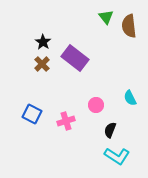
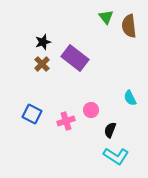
black star: rotated 21 degrees clockwise
pink circle: moved 5 px left, 5 px down
cyan L-shape: moved 1 px left
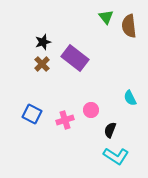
pink cross: moved 1 px left, 1 px up
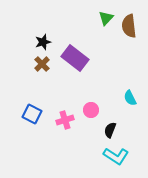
green triangle: moved 1 px down; rotated 21 degrees clockwise
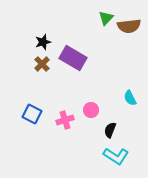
brown semicircle: rotated 90 degrees counterclockwise
purple rectangle: moved 2 px left; rotated 8 degrees counterclockwise
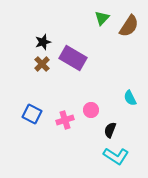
green triangle: moved 4 px left
brown semicircle: rotated 50 degrees counterclockwise
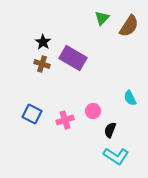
black star: rotated 21 degrees counterclockwise
brown cross: rotated 28 degrees counterclockwise
pink circle: moved 2 px right, 1 px down
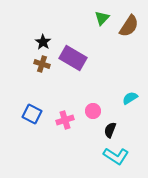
cyan semicircle: rotated 84 degrees clockwise
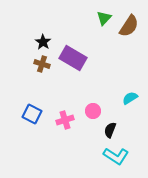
green triangle: moved 2 px right
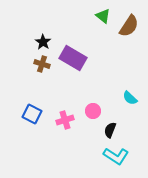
green triangle: moved 1 px left, 2 px up; rotated 35 degrees counterclockwise
cyan semicircle: rotated 105 degrees counterclockwise
